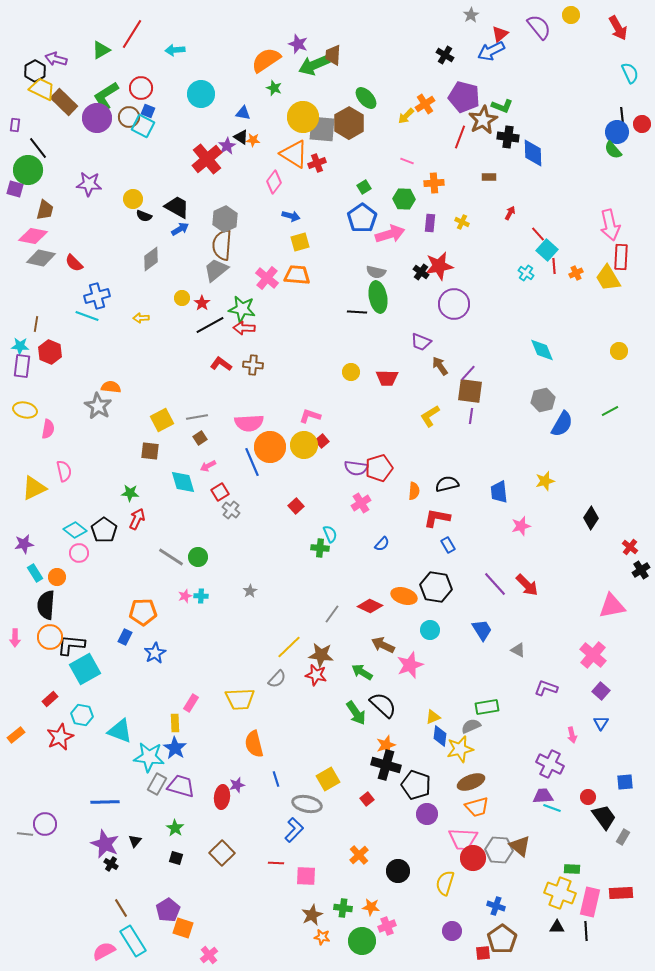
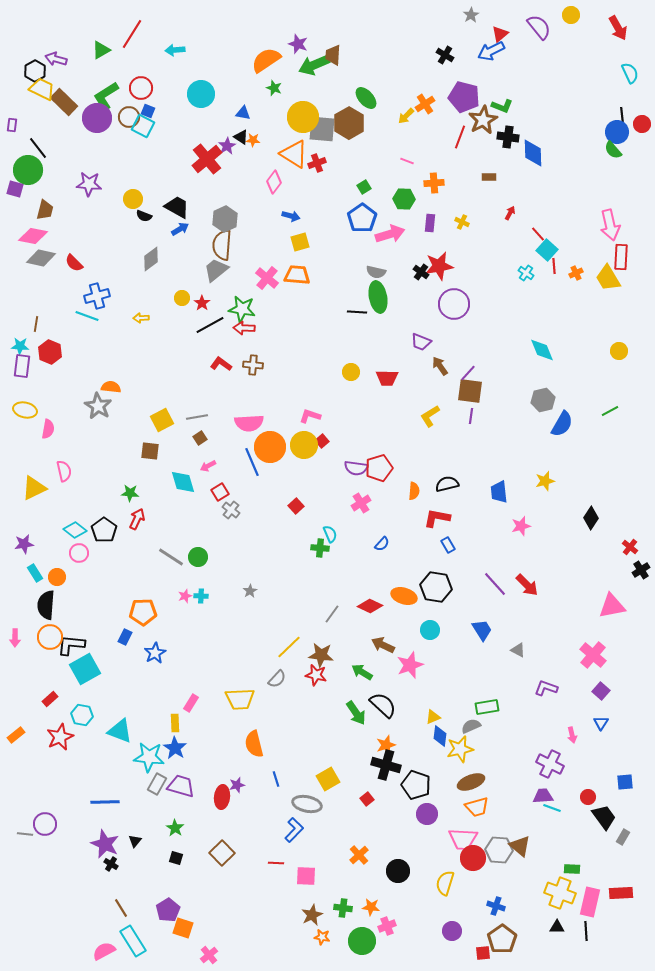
purple rectangle at (15, 125): moved 3 px left
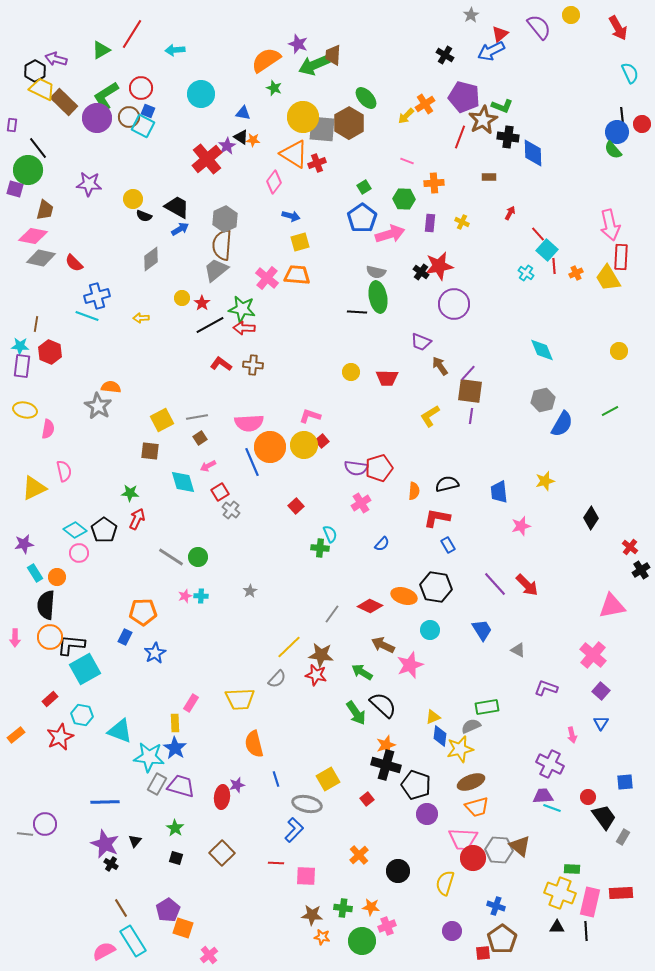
brown star at (312, 915): rotated 30 degrees clockwise
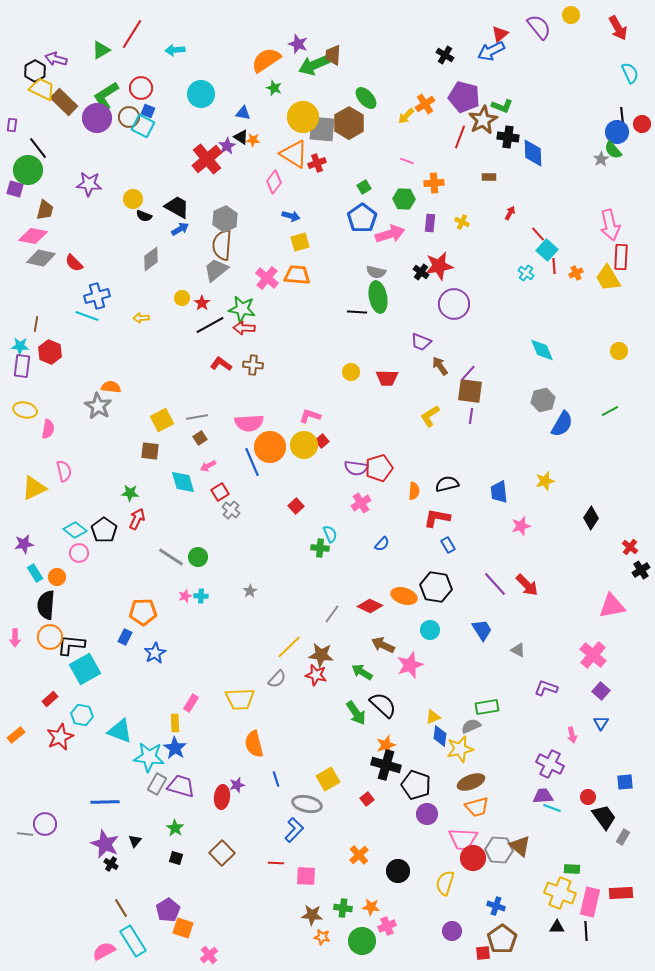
gray star at (471, 15): moved 130 px right, 144 px down
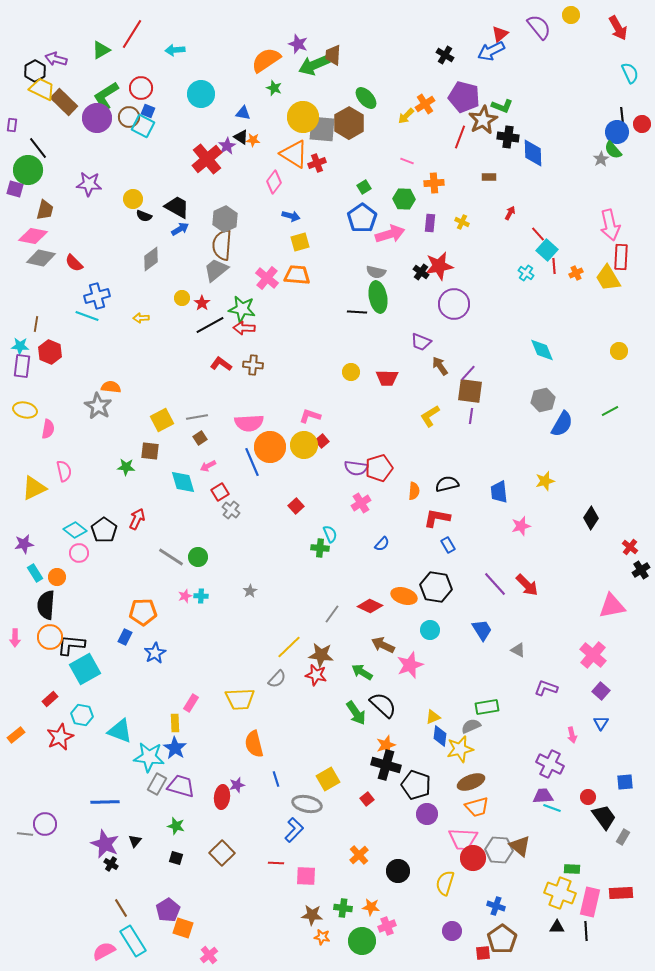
green star at (130, 493): moved 4 px left, 26 px up
green star at (175, 828): moved 1 px right, 2 px up; rotated 18 degrees counterclockwise
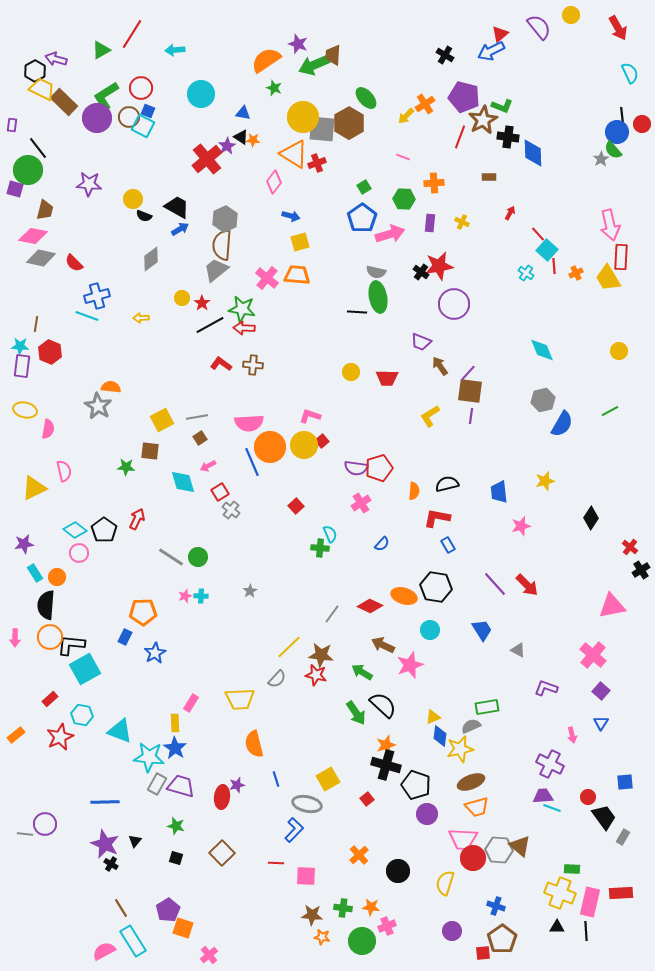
pink line at (407, 161): moved 4 px left, 4 px up
